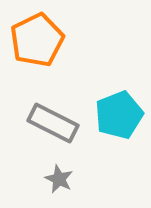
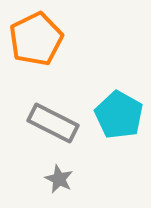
orange pentagon: moved 1 px left, 1 px up
cyan pentagon: rotated 21 degrees counterclockwise
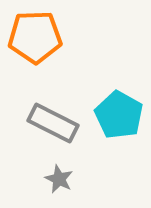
orange pentagon: moved 1 px left, 2 px up; rotated 24 degrees clockwise
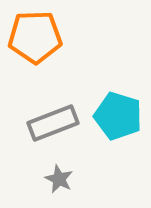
cyan pentagon: moved 1 px left, 1 px down; rotated 12 degrees counterclockwise
gray rectangle: rotated 48 degrees counterclockwise
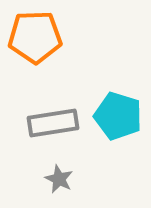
gray rectangle: rotated 12 degrees clockwise
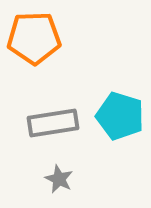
orange pentagon: moved 1 px left, 1 px down
cyan pentagon: moved 2 px right
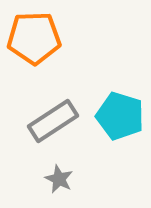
gray rectangle: moved 2 px up; rotated 24 degrees counterclockwise
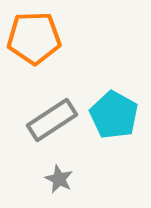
cyan pentagon: moved 6 px left, 1 px up; rotated 12 degrees clockwise
gray rectangle: moved 1 px left, 1 px up
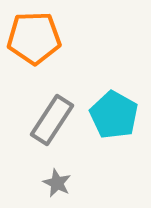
gray rectangle: rotated 24 degrees counterclockwise
gray star: moved 2 px left, 4 px down
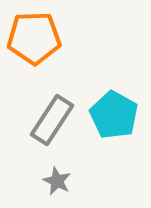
gray star: moved 2 px up
